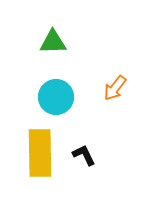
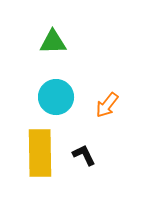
orange arrow: moved 8 px left, 17 px down
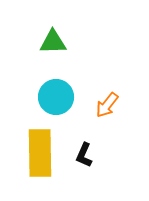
black L-shape: rotated 130 degrees counterclockwise
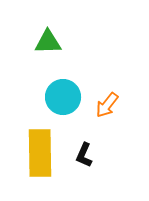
green triangle: moved 5 px left
cyan circle: moved 7 px right
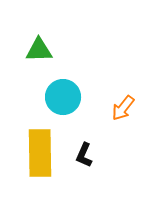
green triangle: moved 9 px left, 8 px down
orange arrow: moved 16 px right, 3 px down
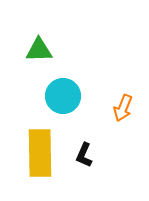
cyan circle: moved 1 px up
orange arrow: rotated 16 degrees counterclockwise
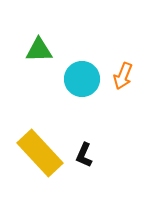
cyan circle: moved 19 px right, 17 px up
orange arrow: moved 32 px up
yellow rectangle: rotated 42 degrees counterclockwise
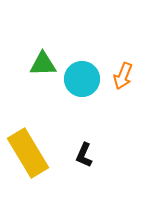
green triangle: moved 4 px right, 14 px down
yellow rectangle: moved 12 px left; rotated 12 degrees clockwise
